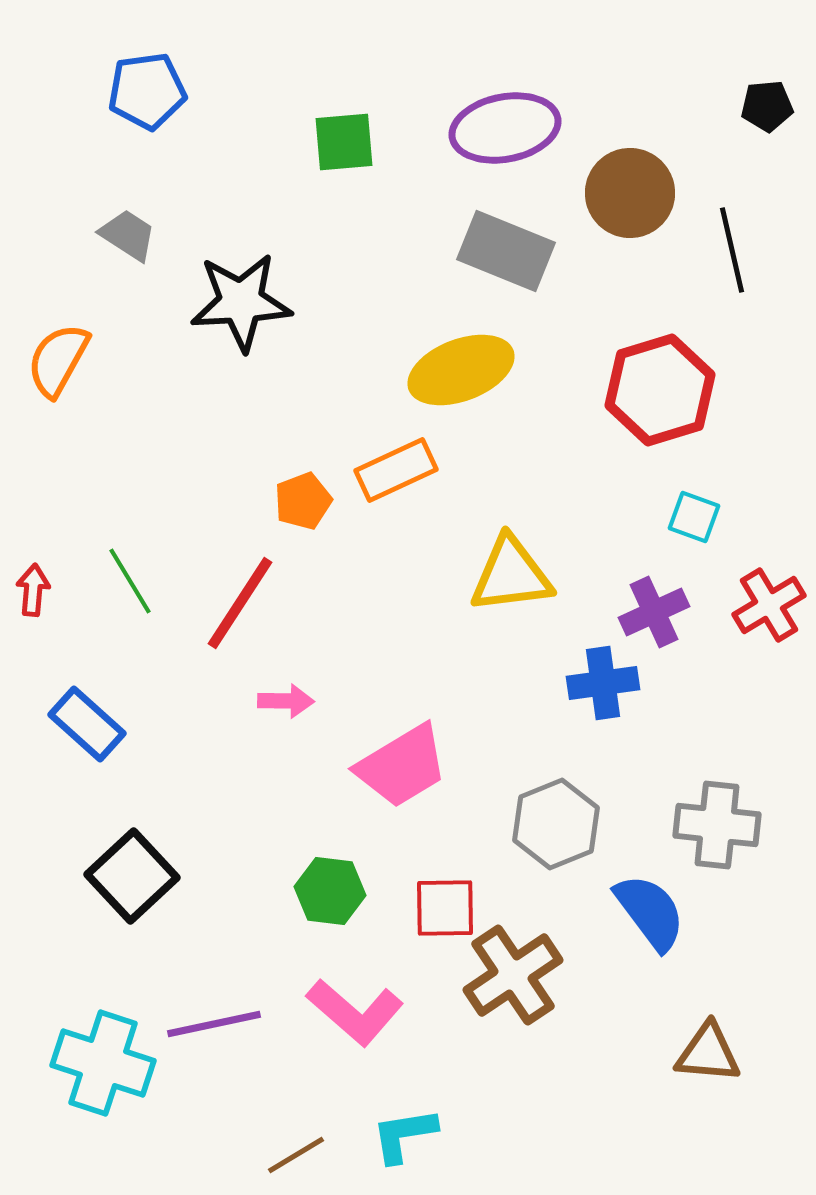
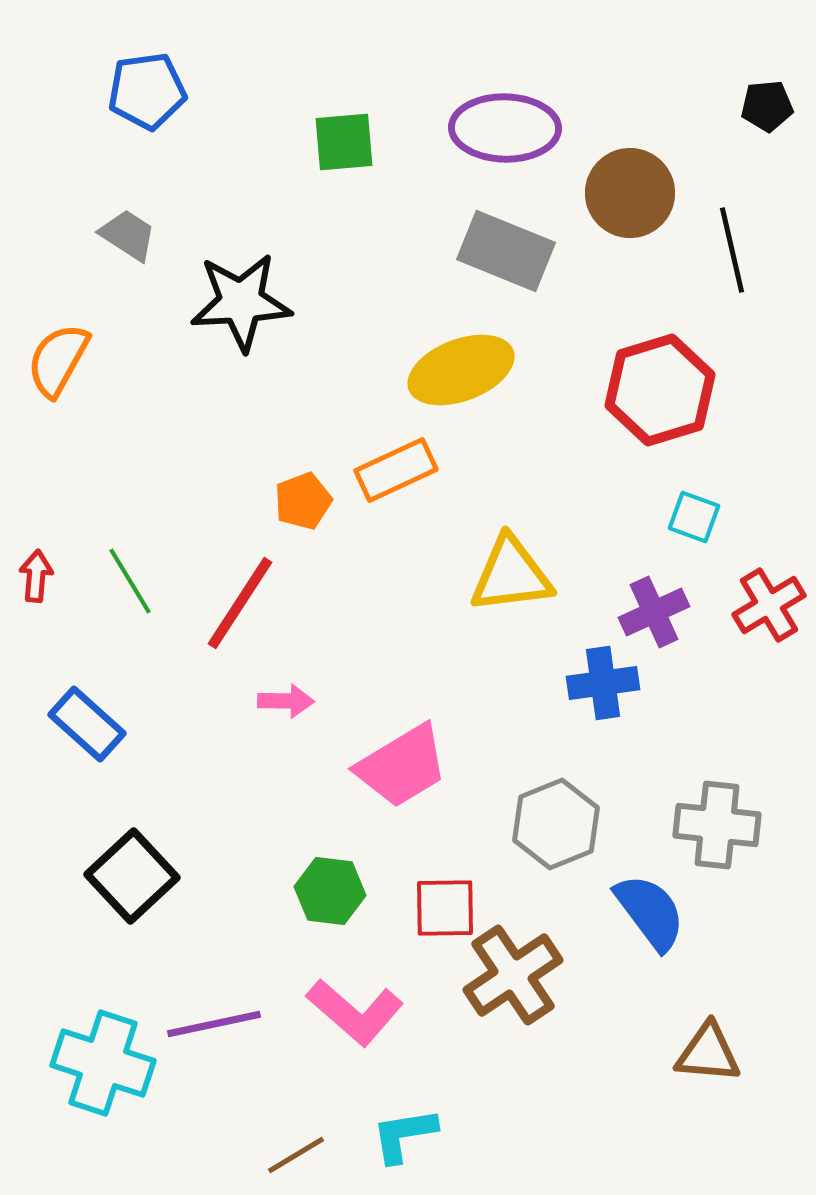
purple ellipse: rotated 12 degrees clockwise
red arrow: moved 3 px right, 14 px up
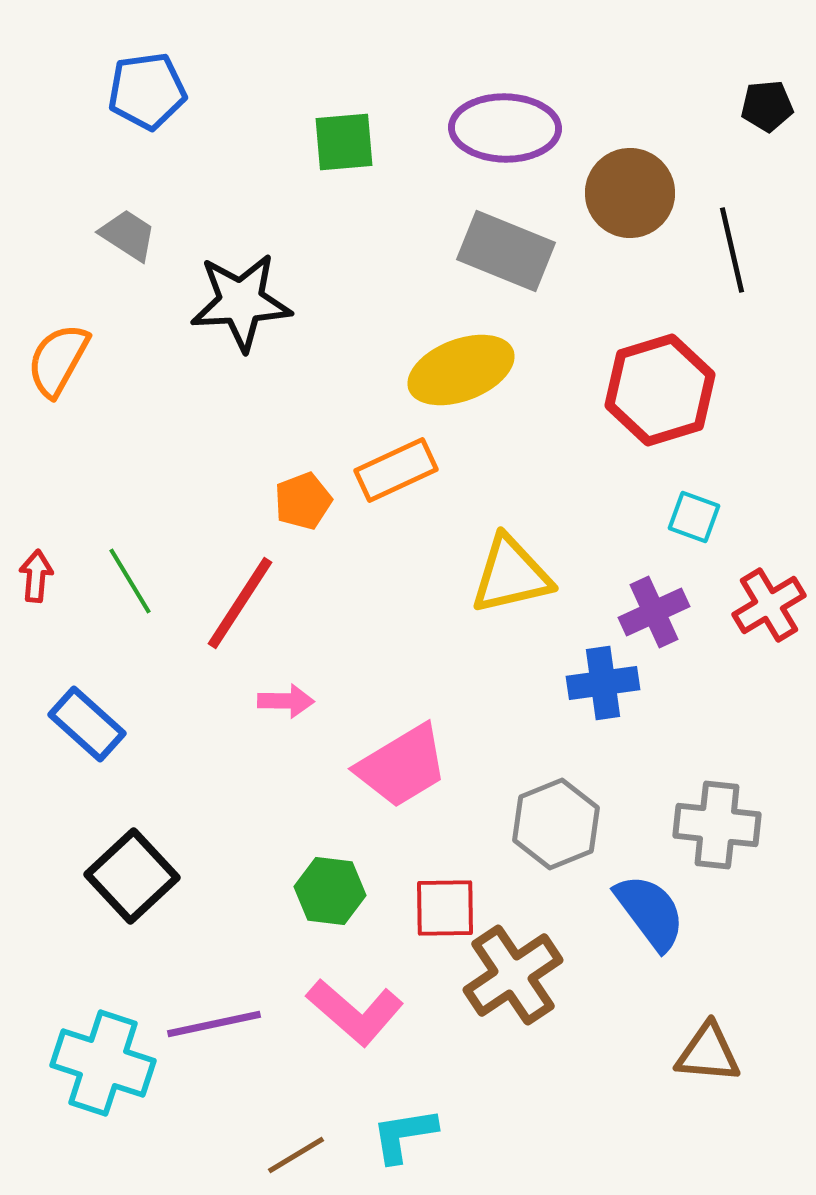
yellow triangle: rotated 6 degrees counterclockwise
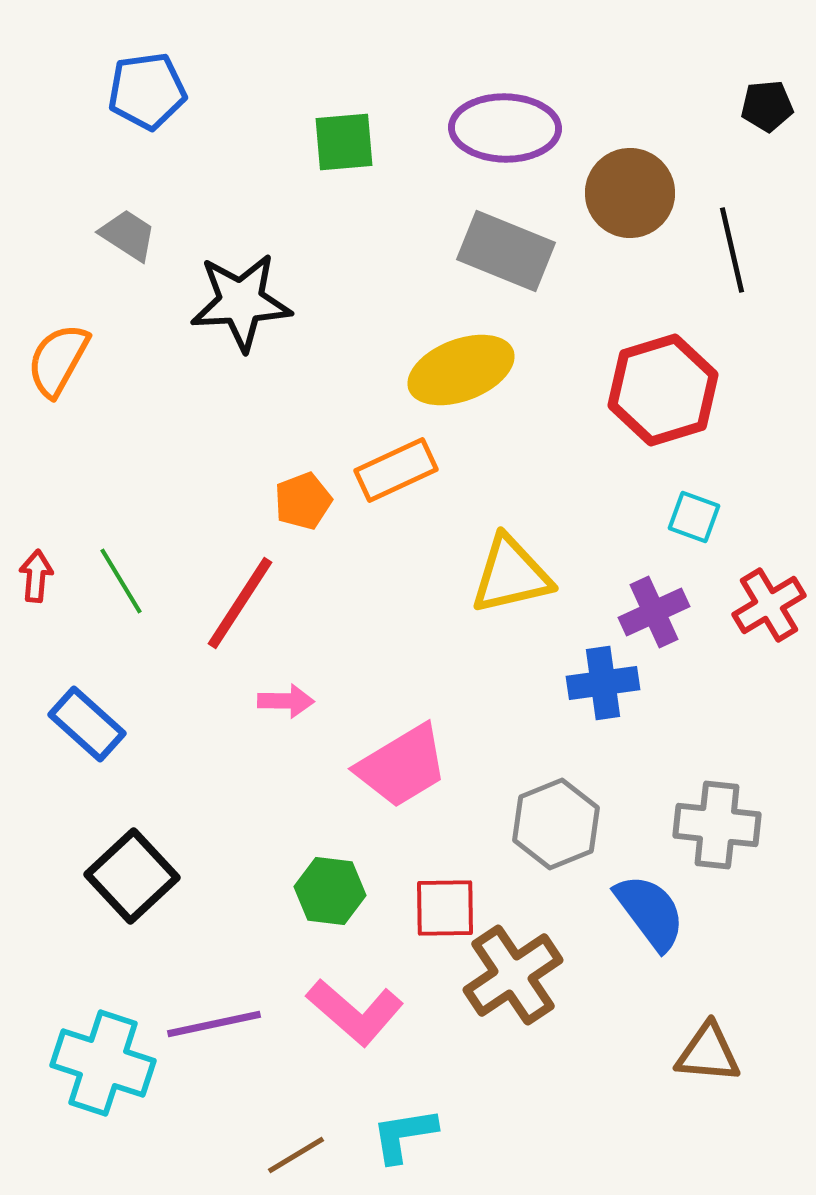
red hexagon: moved 3 px right
green line: moved 9 px left
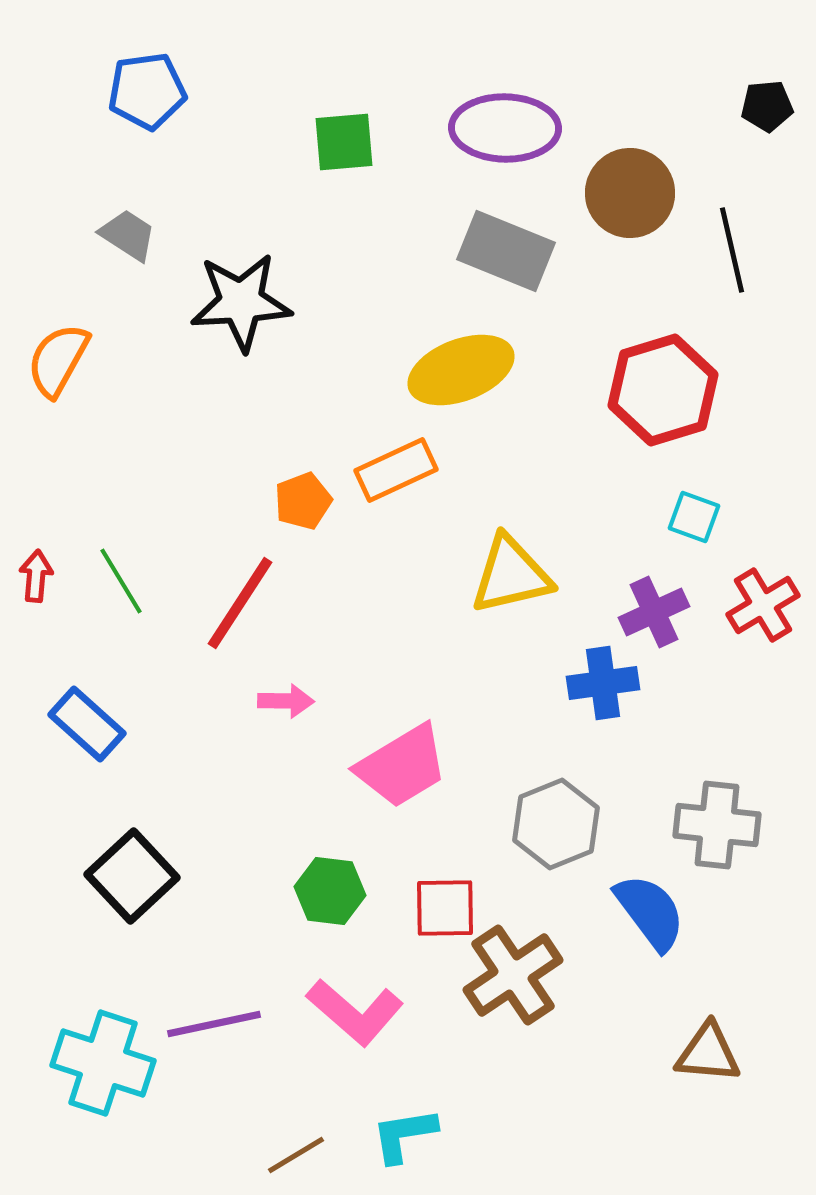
red cross: moved 6 px left
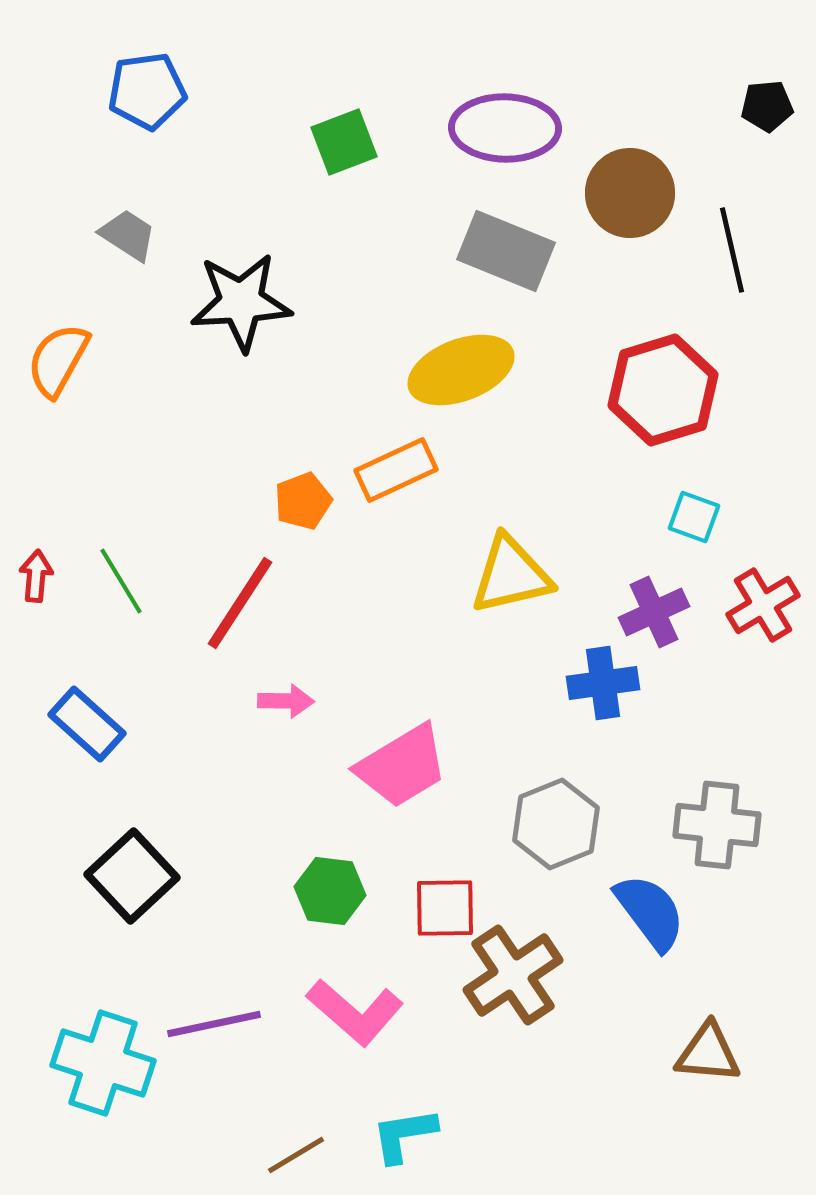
green square: rotated 16 degrees counterclockwise
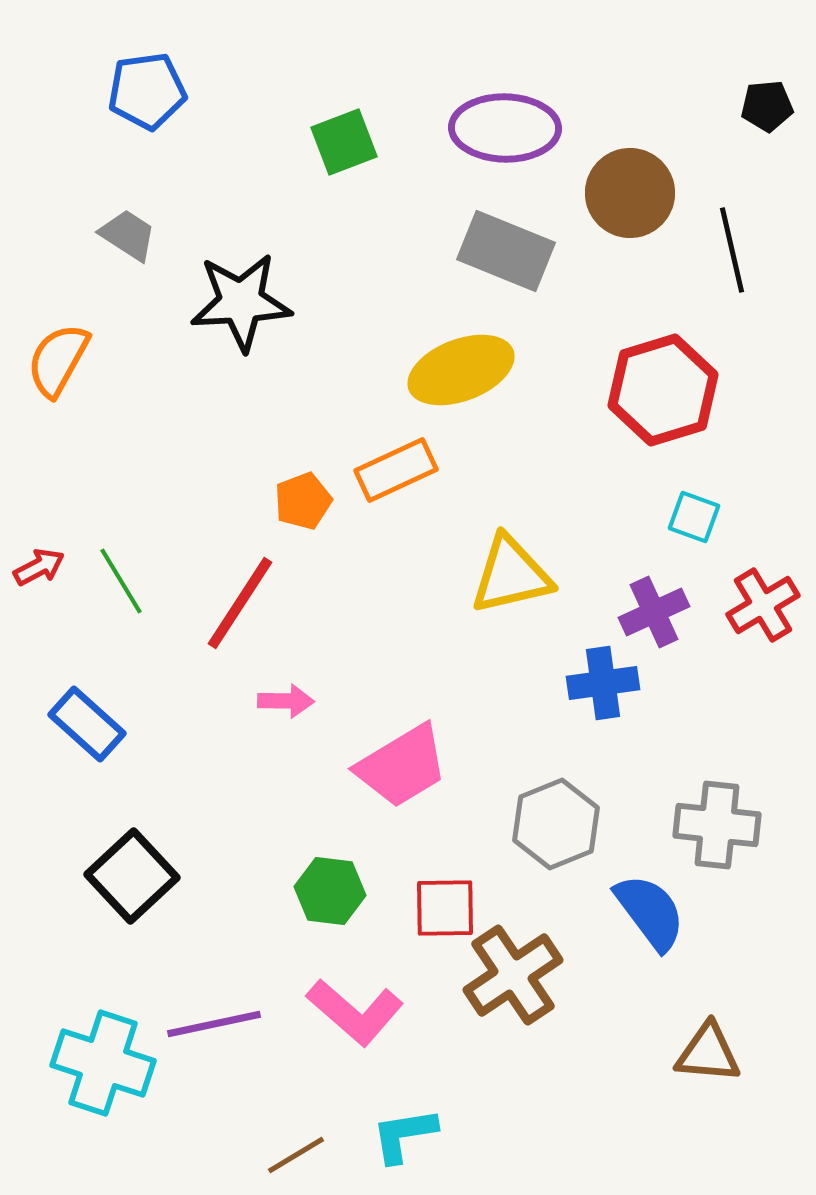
red arrow: moved 3 px right, 9 px up; rotated 57 degrees clockwise
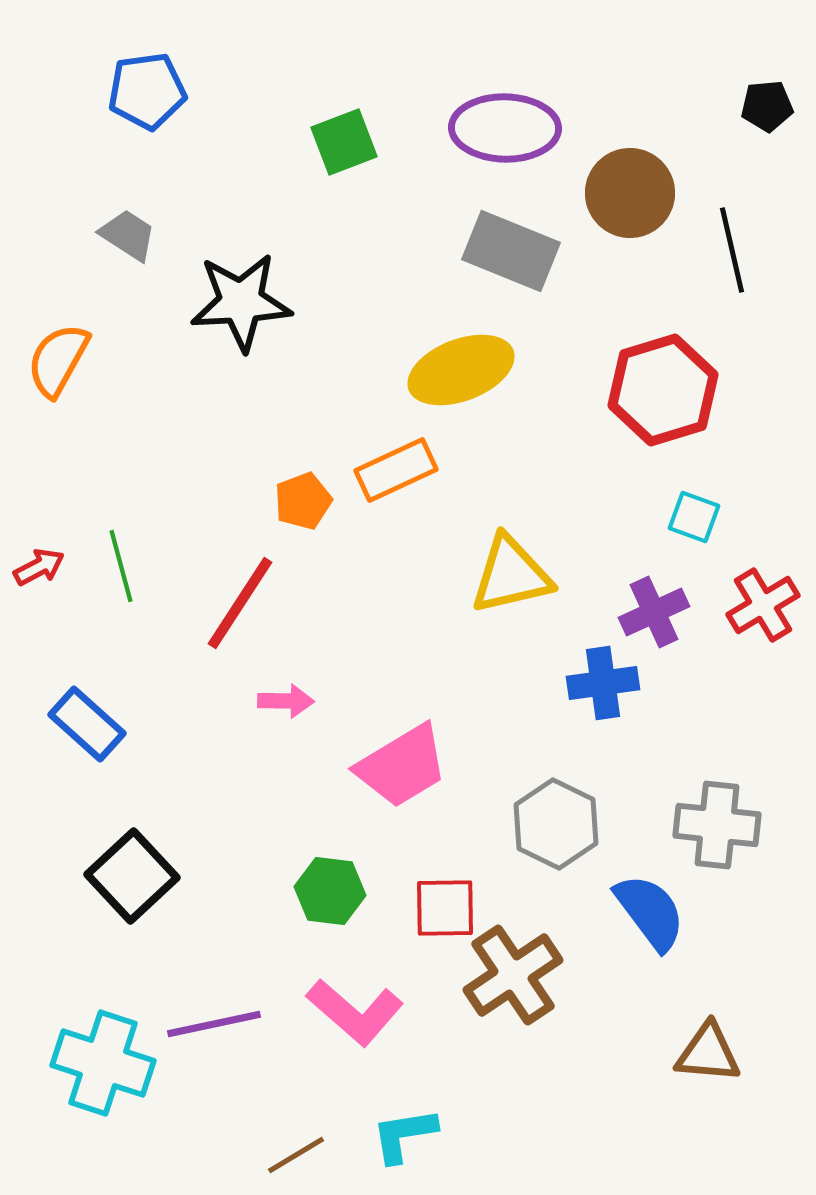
gray rectangle: moved 5 px right
green line: moved 15 px up; rotated 16 degrees clockwise
gray hexagon: rotated 12 degrees counterclockwise
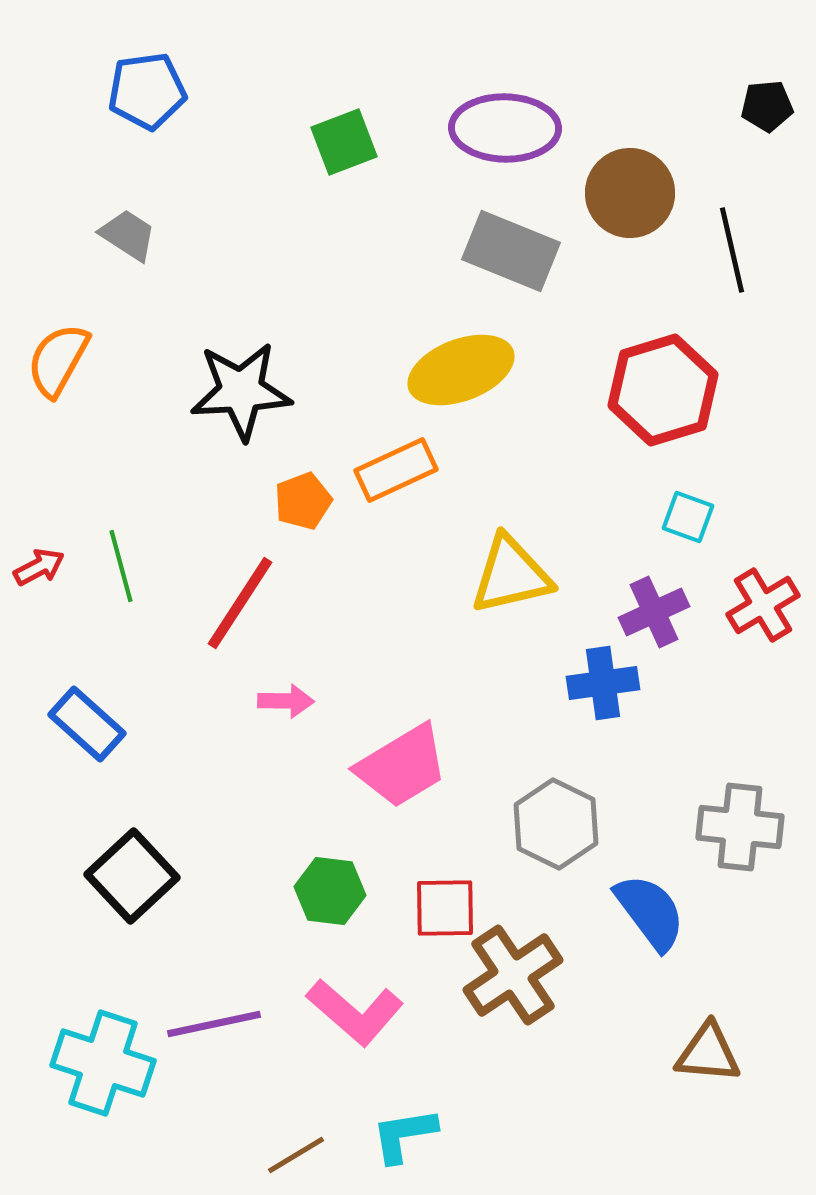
black star: moved 89 px down
cyan square: moved 6 px left
gray cross: moved 23 px right, 2 px down
